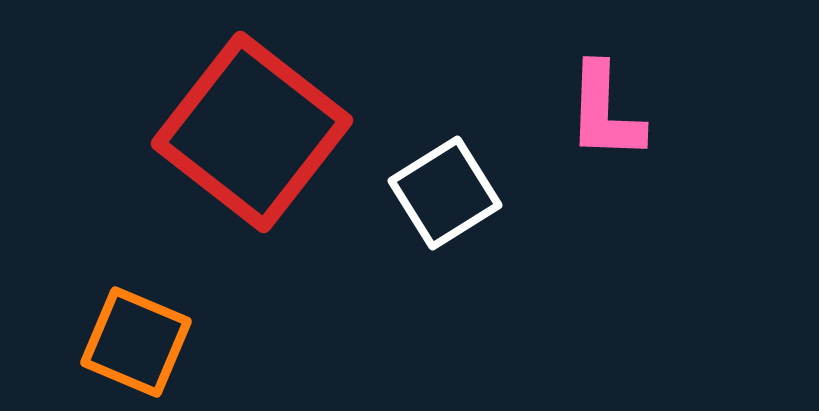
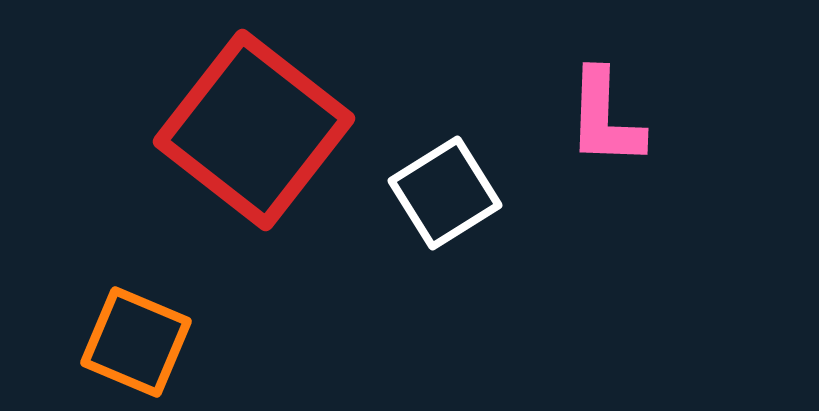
pink L-shape: moved 6 px down
red square: moved 2 px right, 2 px up
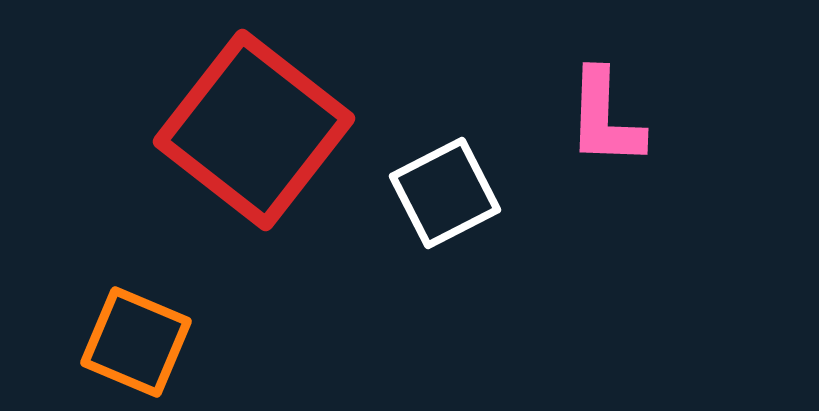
white square: rotated 5 degrees clockwise
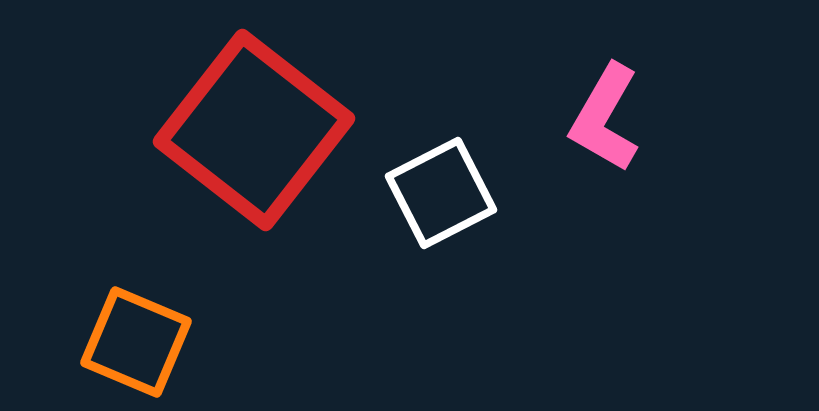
pink L-shape: rotated 28 degrees clockwise
white square: moved 4 px left
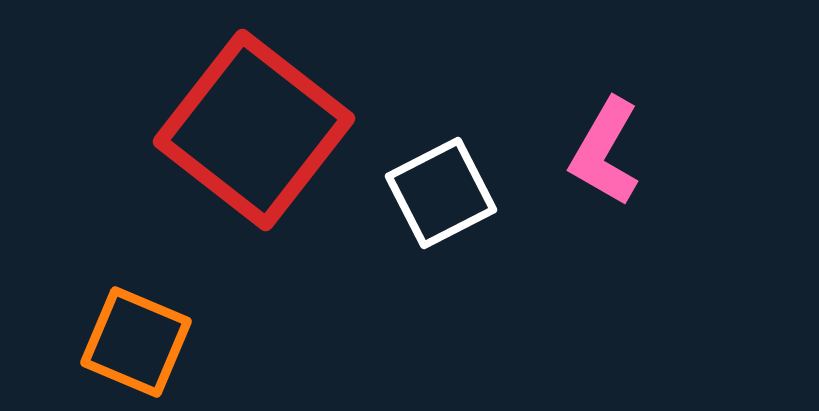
pink L-shape: moved 34 px down
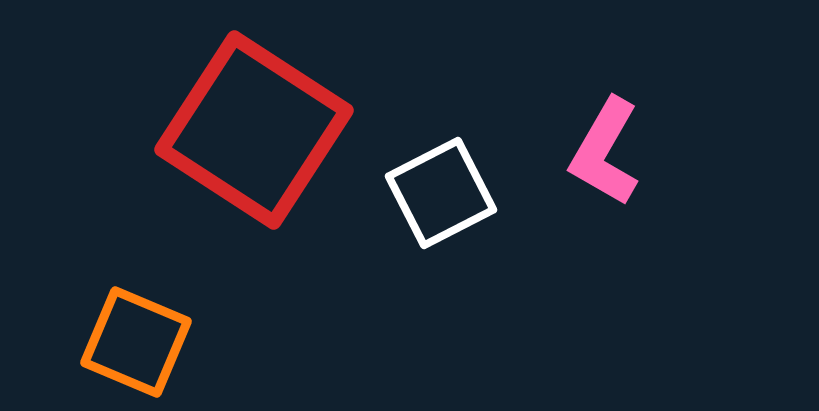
red square: rotated 5 degrees counterclockwise
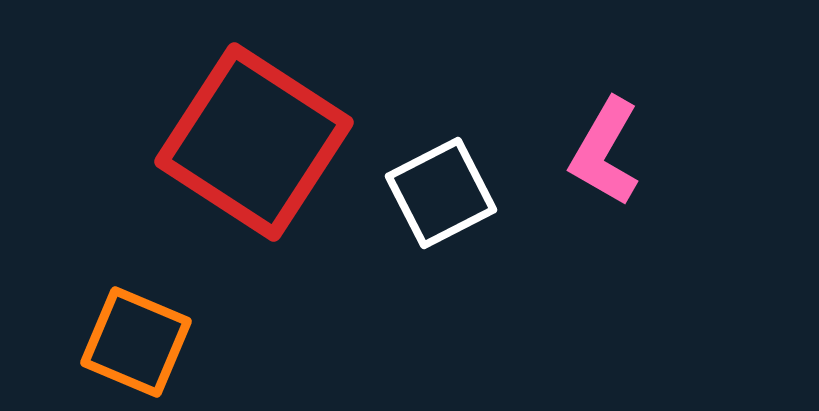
red square: moved 12 px down
